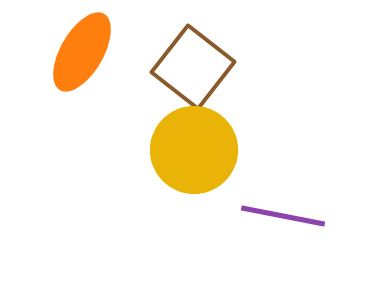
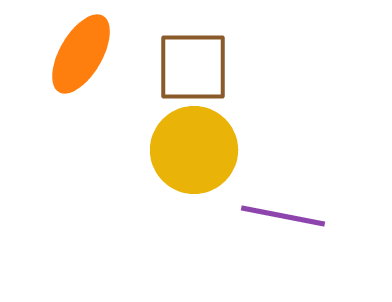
orange ellipse: moved 1 px left, 2 px down
brown square: rotated 38 degrees counterclockwise
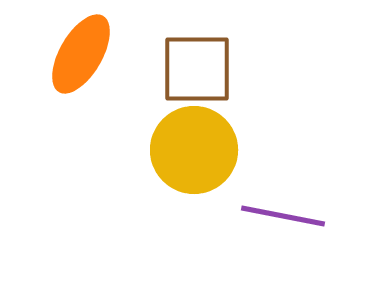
brown square: moved 4 px right, 2 px down
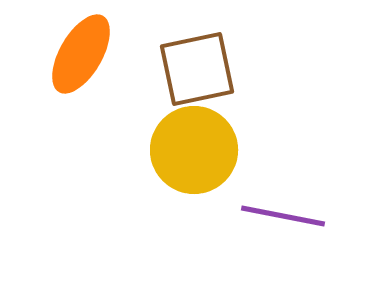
brown square: rotated 12 degrees counterclockwise
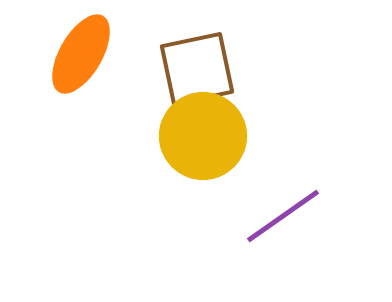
yellow circle: moved 9 px right, 14 px up
purple line: rotated 46 degrees counterclockwise
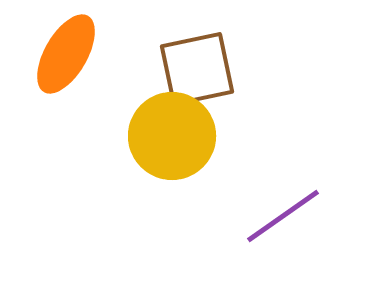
orange ellipse: moved 15 px left
yellow circle: moved 31 px left
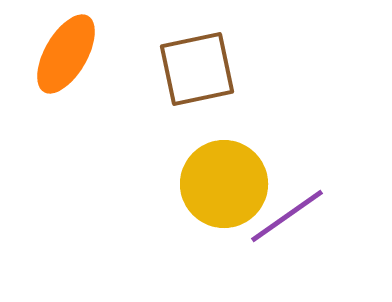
yellow circle: moved 52 px right, 48 px down
purple line: moved 4 px right
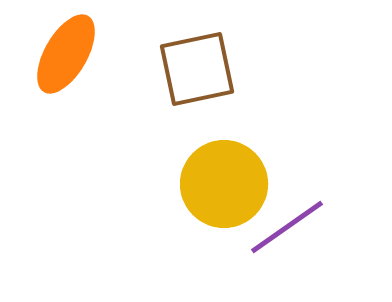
purple line: moved 11 px down
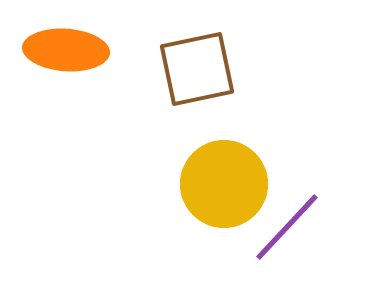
orange ellipse: moved 4 px up; rotated 64 degrees clockwise
purple line: rotated 12 degrees counterclockwise
